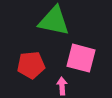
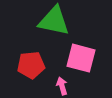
pink arrow: rotated 12 degrees counterclockwise
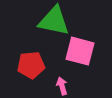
pink square: moved 1 px left, 7 px up
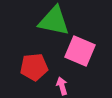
pink square: rotated 8 degrees clockwise
red pentagon: moved 3 px right, 2 px down
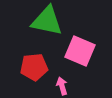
green triangle: moved 7 px left
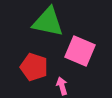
green triangle: moved 1 px right, 1 px down
red pentagon: rotated 24 degrees clockwise
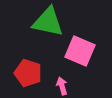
red pentagon: moved 6 px left, 6 px down
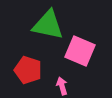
green triangle: moved 3 px down
red pentagon: moved 3 px up
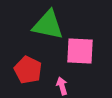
pink square: rotated 20 degrees counterclockwise
red pentagon: rotated 8 degrees clockwise
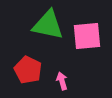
pink square: moved 7 px right, 15 px up; rotated 8 degrees counterclockwise
pink arrow: moved 5 px up
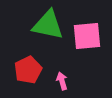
red pentagon: rotated 20 degrees clockwise
